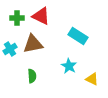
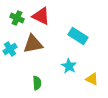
green cross: rotated 24 degrees clockwise
green semicircle: moved 5 px right, 7 px down
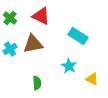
green cross: moved 7 px left; rotated 16 degrees clockwise
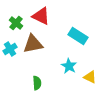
green cross: moved 6 px right, 5 px down
yellow triangle: moved 2 px left, 2 px up
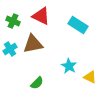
green cross: moved 3 px left, 2 px up; rotated 16 degrees counterclockwise
cyan rectangle: moved 11 px up
green semicircle: rotated 48 degrees clockwise
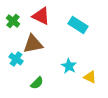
green cross: rotated 16 degrees clockwise
cyan cross: moved 6 px right, 10 px down; rotated 24 degrees counterclockwise
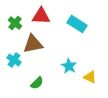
red triangle: rotated 24 degrees counterclockwise
green cross: moved 2 px right, 2 px down
cyan rectangle: moved 1 px left, 1 px up
cyan cross: moved 2 px left, 1 px down
